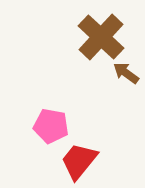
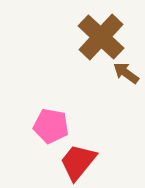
red trapezoid: moved 1 px left, 1 px down
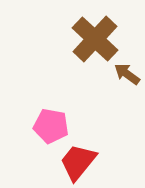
brown cross: moved 6 px left, 2 px down
brown arrow: moved 1 px right, 1 px down
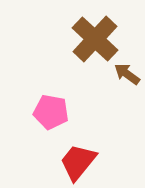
pink pentagon: moved 14 px up
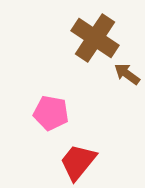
brown cross: moved 1 px up; rotated 9 degrees counterclockwise
pink pentagon: moved 1 px down
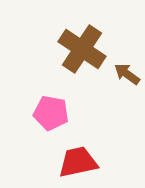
brown cross: moved 13 px left, 11 px down
red trapezoid: rotated 39 degrees clockwise
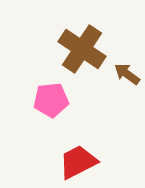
pink pentagon: moved 13 px up; rotated 16 degrees counterclockwise
red trapezoid: rotated 15 degrees counterclockwise
